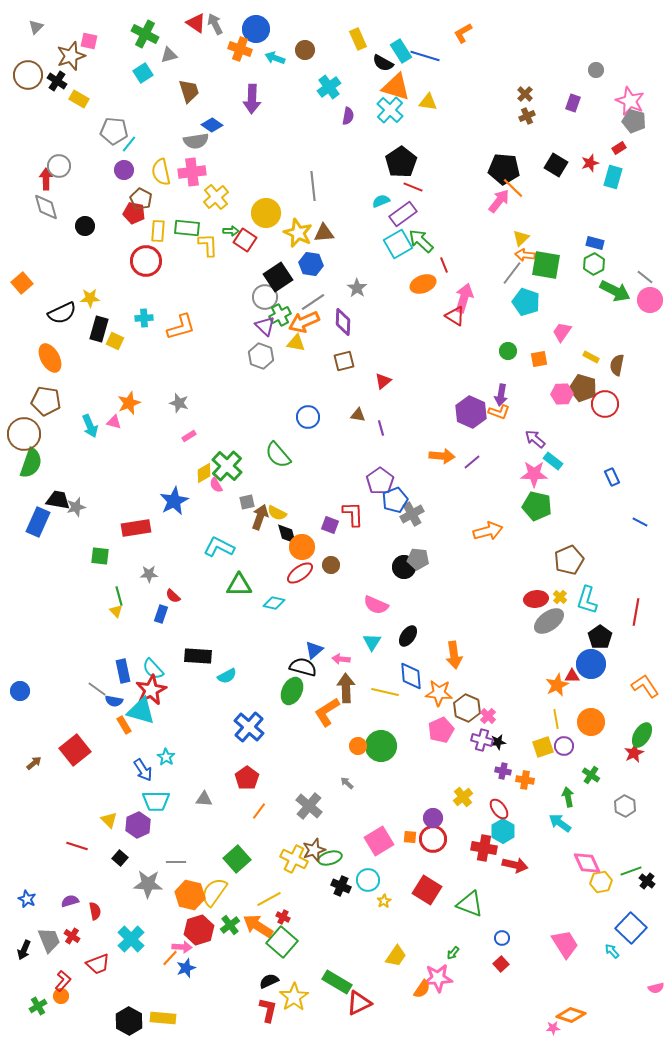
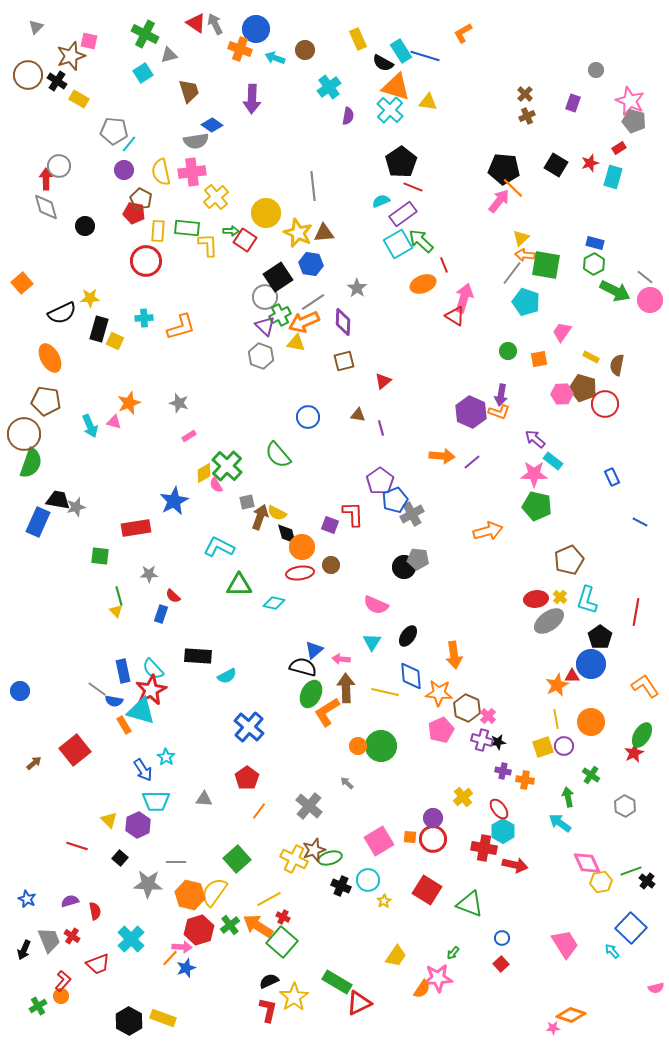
red ellipse at (300, 573): rotated 28 degrees clockwise
green ellipse at (292, 691): moved 19 px right, 3 px down
yellow rectangle at (163, 1018): rotated 15 degrees clockwise
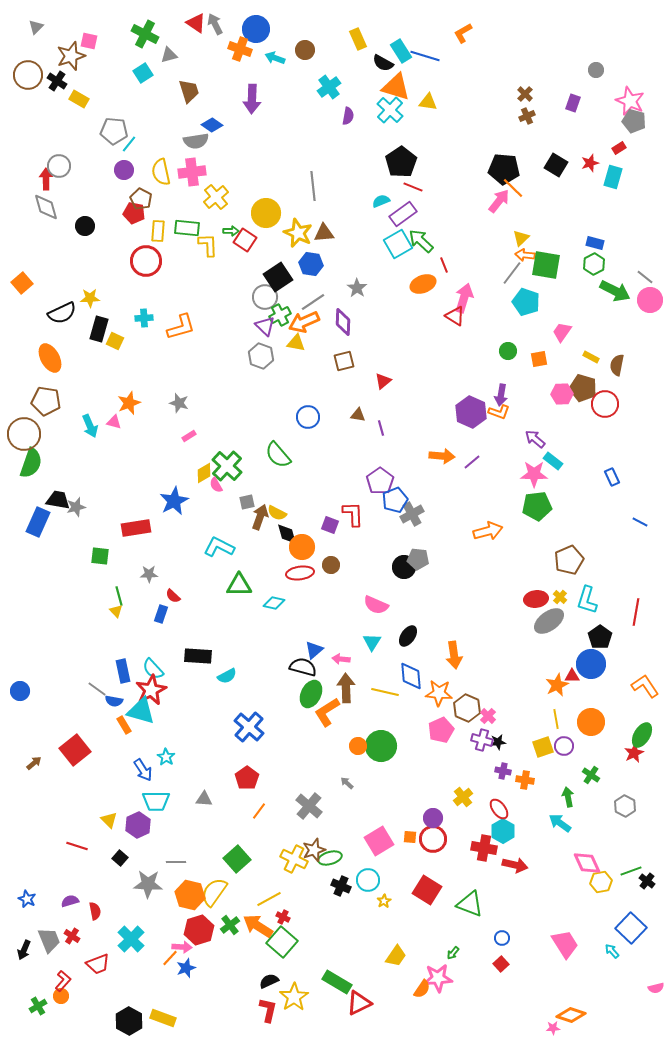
green pentagon at (537, 506): rotated 20 degrees counterclockwise
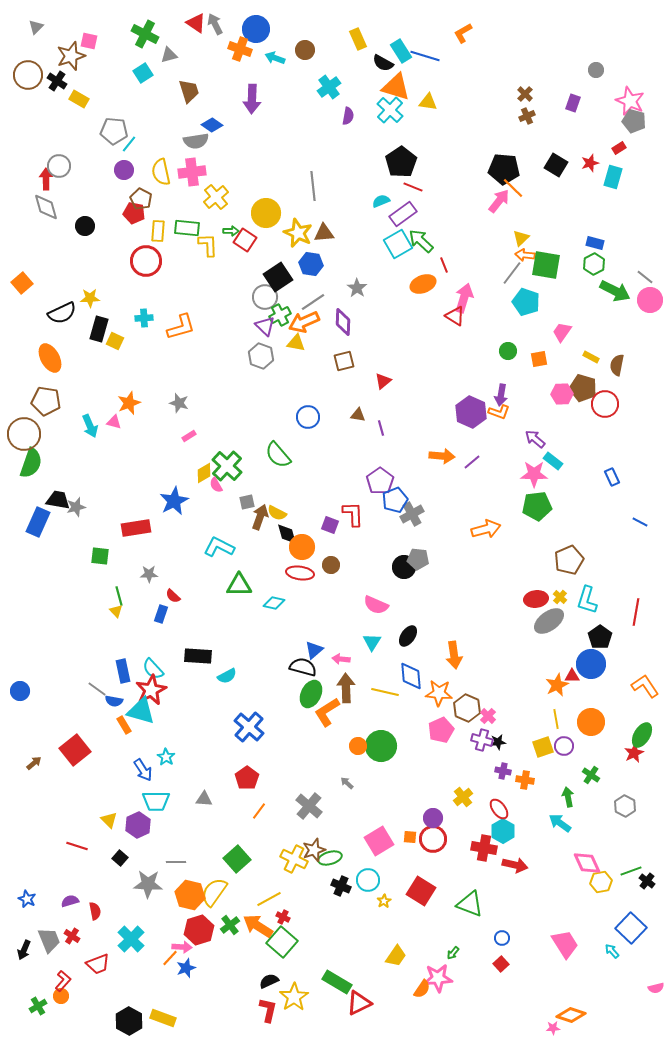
orange arrow at (488, 531): moved 2 px left, 2 px up
red ellipse at (300, 573): rotated 16 degrees clockwise
red square at (427, 890): moved 6 px left, 1 px down
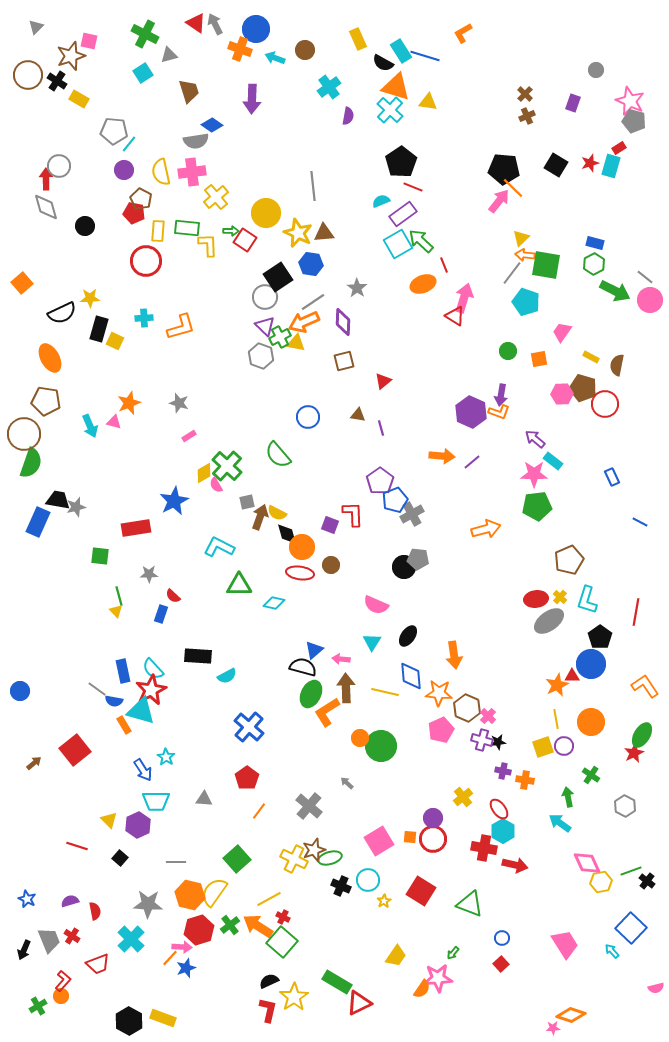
cyan rectangle at (613, 177): moved 2 px left, 11 px up
green cross at (280, 315): moved 22 px down
orange circle at (358, 746): moved 2 px right, 8 px up
gray star at (148, 884): moved 20 px down
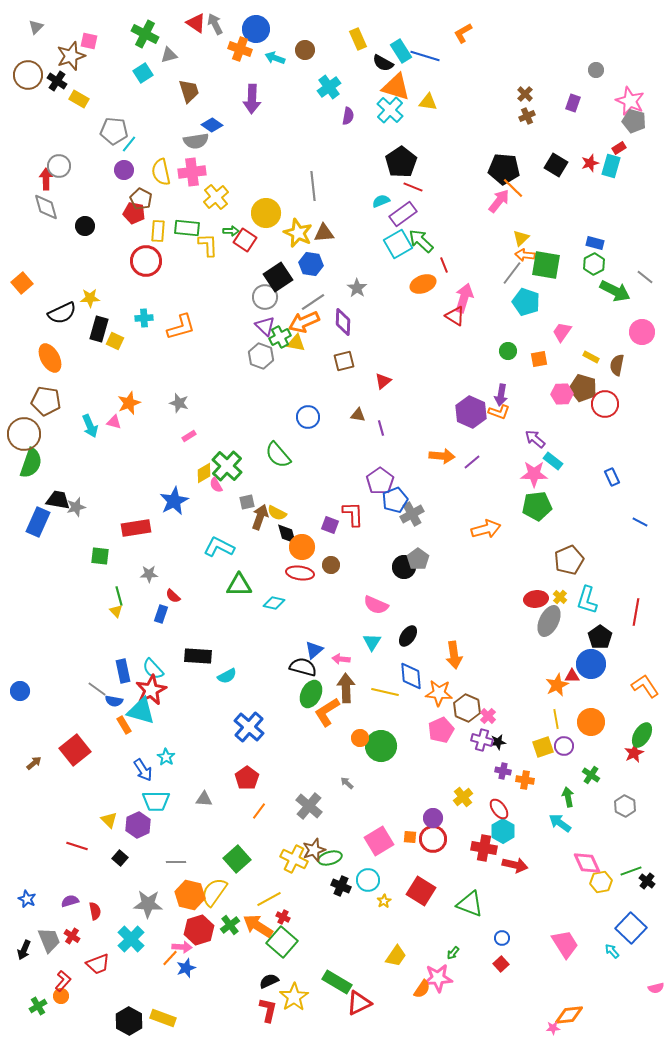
pink circle at (650, 300): moved 8 px left, 32 px down
gray pentagon at (418, 559): rotated 30 degrees clockwise
gray ellipse at (549, 621): rotated 28 degrees counterclockwise
orange diamond at (571, 1015): moved 2 px left; rotated 24 degrees counterclockwise
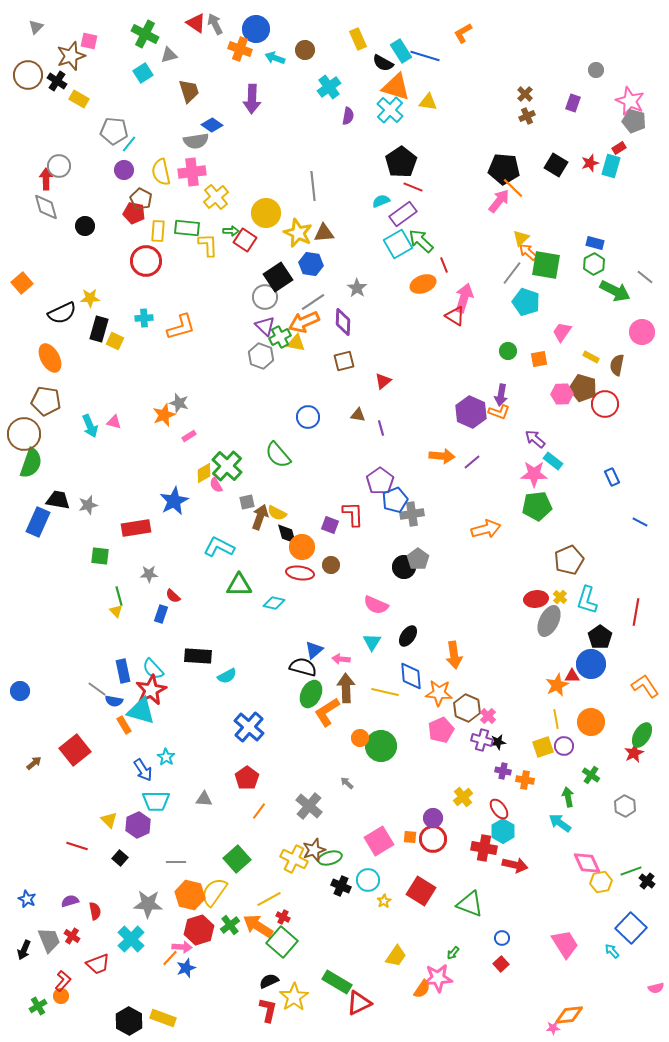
orange arrow at (525, 255): moved 3 px right, 3 px up; rotated 36 degrees clockwise
orange star at (129, 403): moved 35 px right, 12 px down
gray star at (76, 507): moved 12 px right, 2 px up
gray cross at (412, 514): rotated 20 degrees clockwise
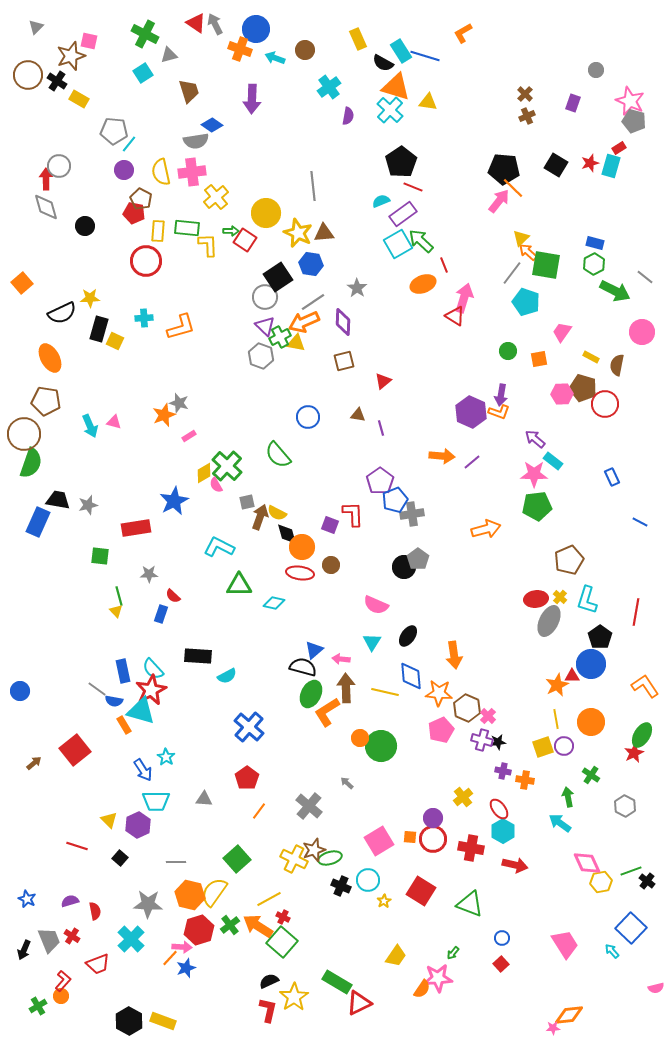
red cross at (484, 848): moved 13 px left
yellow rectangle at (163, 1018): moved 3 px down
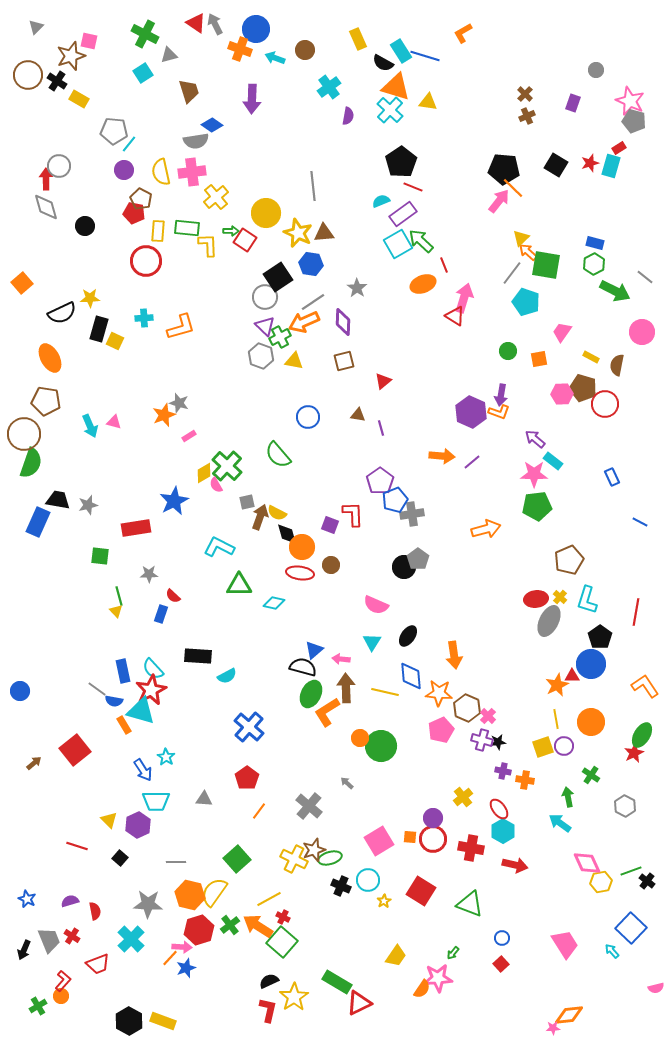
yellow triangle at (296, 343): moved 2 px left, 18 px down
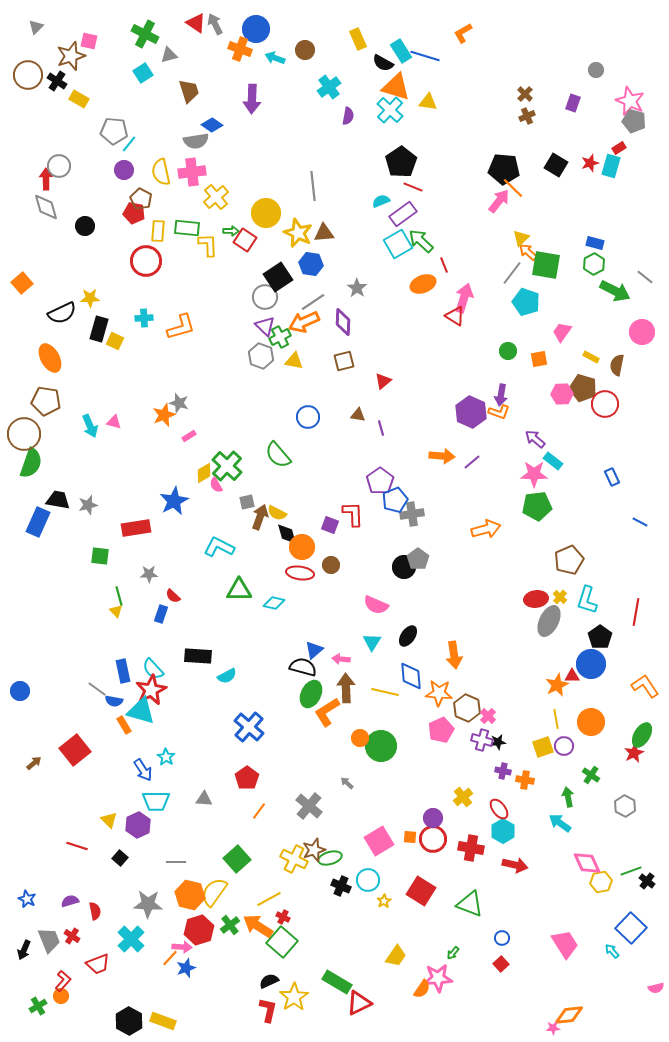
green triangle at (239, 585): moved 5 px down
